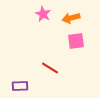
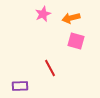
pink star: rotated 21 degrees clockwise
pink square: rotated 24 degrees clockwise
red line: rotated 30 degrees clockwise
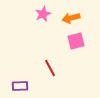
pink square: rotated 30 degrees counterclockwise
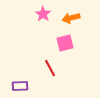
pink star: rotated 14 degrees counterclockwise
pink square: moved 11 px left, 2 px down
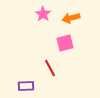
purple rectangle: moved 6 px right
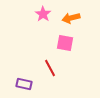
pink square: rotated 24 degrees clockwise
purple rectangle: moved 2 px left, 2 px up; rotated 14 degrees clockwise
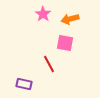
orange arrow: moved 1 px left, 1 px down
red line: moved 1 px left, 4 px up
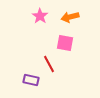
pink star: moved 3 px left, 2 px down
orange arrow: moved 2 px up
purple rectangle: moved 7 px right, 4 px up
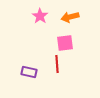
pink square: rotated 18 degrees counterclockwise
red line: moved 8 px right; rotated 24 degrees clockwise
purple rectangle: moved 2 px left, 8 px up
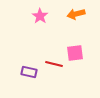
orange arrow: moved 6 px right, 3 px up
pink square: moved 10 px right, 10 px down
red line: moved 3 px left; rotated 72 degrees counterclockwise
